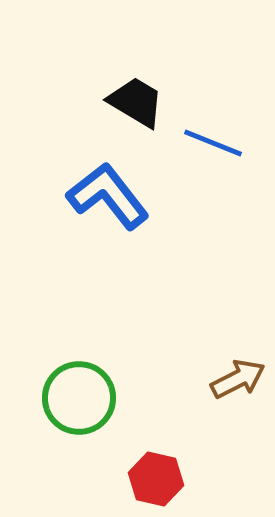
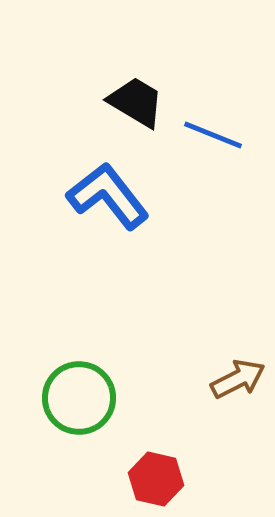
blue line: moved 8 px up
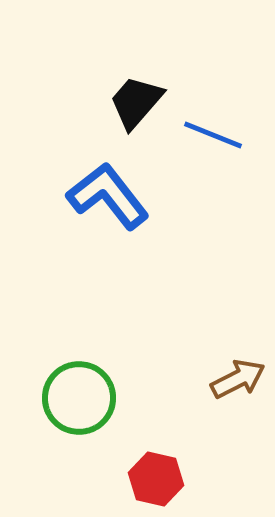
black trapezoid: rotated 80 degrees counterclockwise
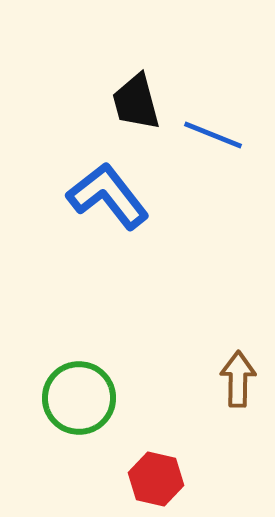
black trapezoid: rotated 56 degrees counterclockwise
brown arrow: rotated 62 degrees counterclockwise
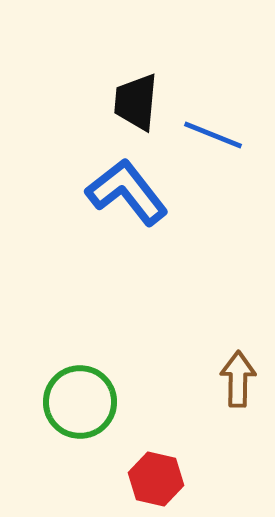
black trapezoid: rotated 20 degrees clockwise
blue L-shape: moved 19 px right, 4 px up
green circle: moved 1 px right, 4 px down
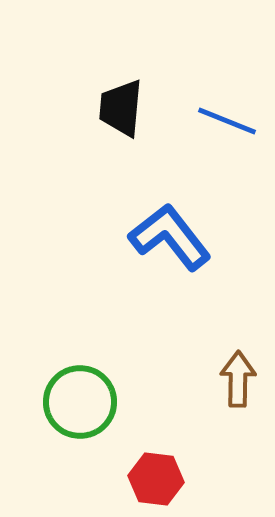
black trapezoid: moved 15 px left, 6 px down
blue line: moved 14 px right, 14 px up
blue L-shape: moved 43 px right, 45 px down
red hexagon: rotated 6 degrees counterclockwise
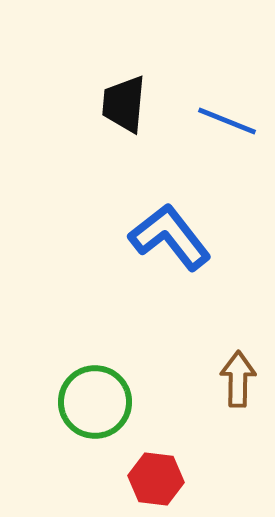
black trapezoid: moved 3 px right, 4 px up
green circle: moved 15 px right
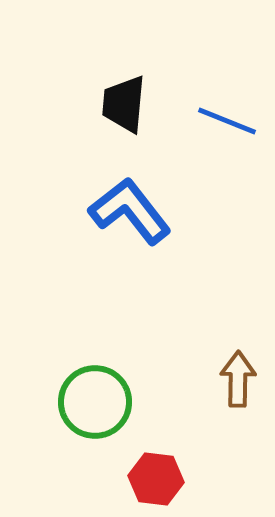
blue L-shape: moved 40 px left, 26 px up
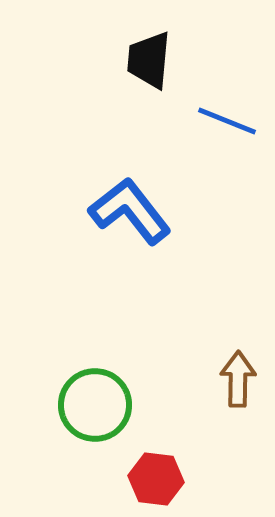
black trapezoid: moved 25 px right, 44 px up
green circle: moved 3 px down
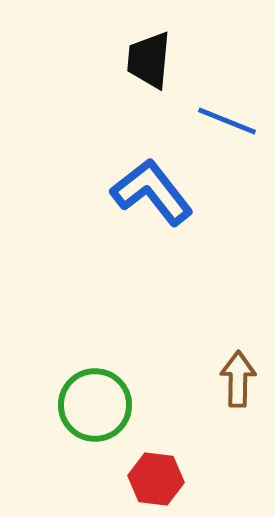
blue L-shape: moved 22 px right, 19 px up
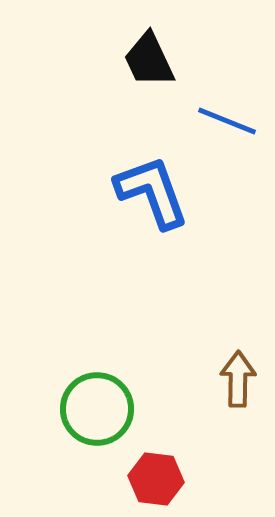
black trapezoid: rotated 30 degrees counterclockwise
blue L-shape: rotated 18 degrees clockwise
green circle: moved 2 px right, 4 px down
